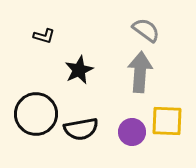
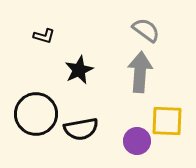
purple circle: moved 5 px right, 9 px down
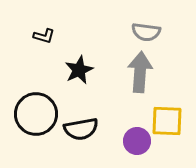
gray semicircle: moved 2 px down; rotated 152 degrees clockwise
